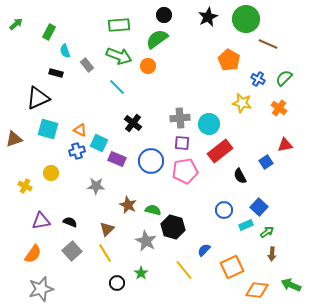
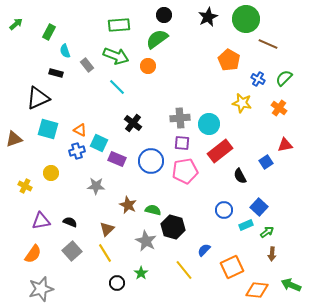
green arrow at (119, 56): moved 3 px left
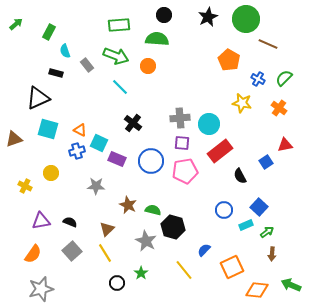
green semicircle at (157, 39): rotated 40 degrees clockwise
cyan line at (117, 87): moved 3 px right
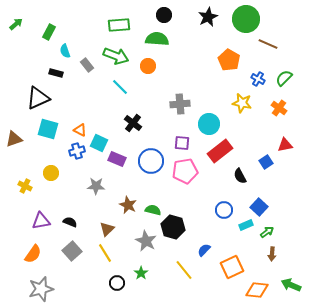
gray cross at (180, 118): moved 14 px up
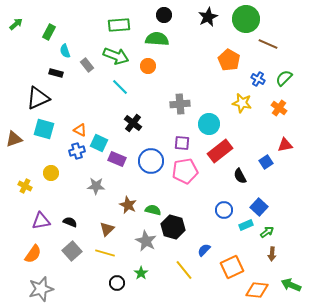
cyan square at (48, 129): moved 4 px left
yellow line at (105, 253): rotated 42 degrees counterclockwise
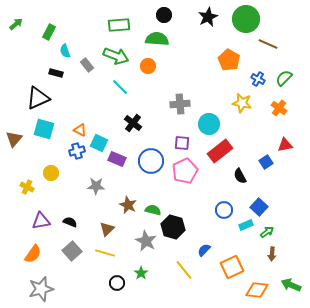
brown triangle at (14, 139): rotated 30 degrees counterclockwise
pink pentagon at (185, 171): rotated 15 degrees counterclockwise
yellow cross at (25, 186): moved 2 px right, 1 px down
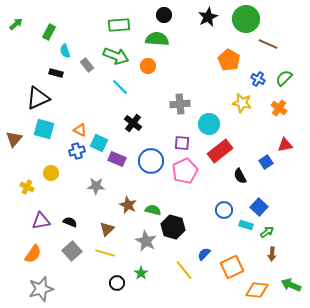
cyan rectangle at (246, 225): rotated 40 degrees clockwise
blue semicircle at (204, 250): moved 4 px down
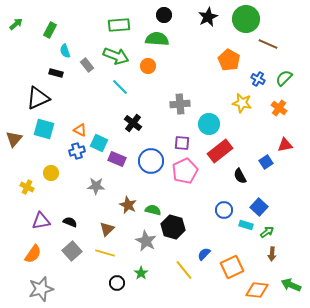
green rectangle at (49, 32): moved 1 px right, 2 px up
